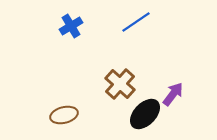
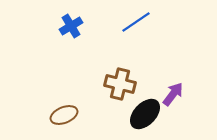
brown cross: rotated 28 degrees counterclockwise
brown ellipse: rotated 8 degrees counterclockwise
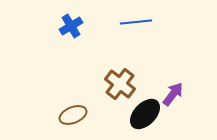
blue line: rotated 28 degrees clockwise
brown cross: rotated 24 degrees clockwise
brown ellipse: moved 9 px right
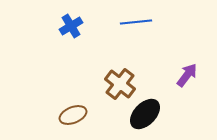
purple arrow: moved 14 px right, 19 px up
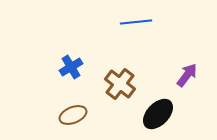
blue cross: moved 41 px down
black ellipse: moved 13 px right
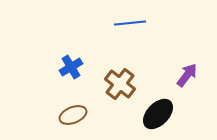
blue line: moved 6 px left, 1 px down
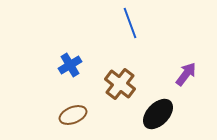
blue line: rotated 76 degrees clockwise
blue cross: moved 1 px left, 2 px up
purple arrow: moved 1 px left, 1 px up
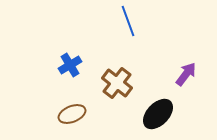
blue line: moved 2 px left, 2 px up
brown cross: moved 3 px left, 1 px up
brown ellipse: moved 1 px left, 1 px up
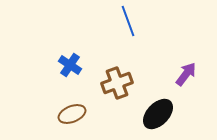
blue cross: rotated 25 degrees counterclockwise
brown cross: rotated 32 degrees clockwise
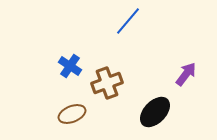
blue line: rotated 60 degrees clockwise
blue cross: moved 1 px down
brown cross: moved 10 px left
black ellipse: moved 3 px left, 2 px up
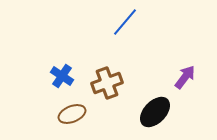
blue line: moved 3 px left, 1 px down
blue cross: moved 8 px left, 10 px down
purple arrow: moved 1 px left, 3 px down
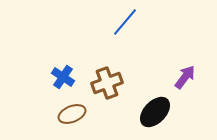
blue cross: moved 1 px right, 1 px down
